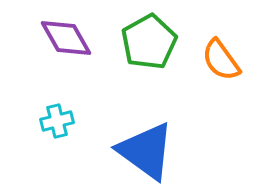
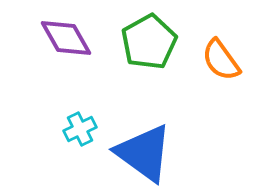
cyan cross: moved 23 px right, 8 px down; rotated 12 degrees counterclockwise
blue triangle: moved 2 px left, 2 px down
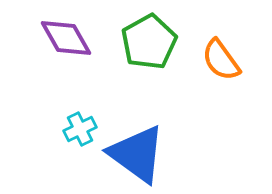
blue triangle: moved 7 px left, 1 px down
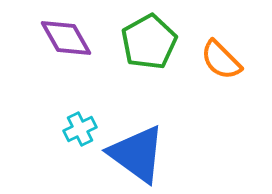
orange semicircle: rotated 9 degrees counterclockwise
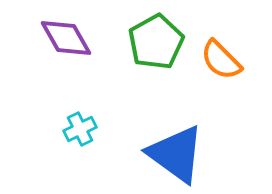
green pentagon: moved 7 px right
blue triangle: moved 39 px right
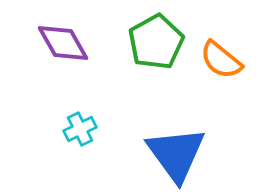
purple diamond: moved 3 px left, 5 px down
orange semicircle: rotated 6 degrees counterclockwise
blue triangle: rotated 18 degrees clockwise
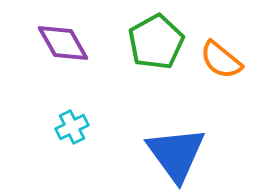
cyan cross: moved 8 px left, 2 px up
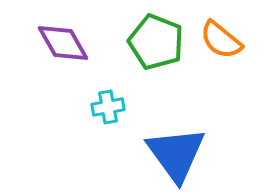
green pentagon: rotated 22 degrees counterclockwise
orange semicircle: moved 20 px up
cyan cross: moved 36 px right, 20 px up; rotated 16 degrees clockwise
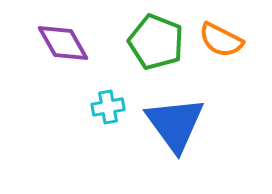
orange semicircle: rotated 12 degrees counterclockwise
blue triangle: moved 1 px left, 30 px up
